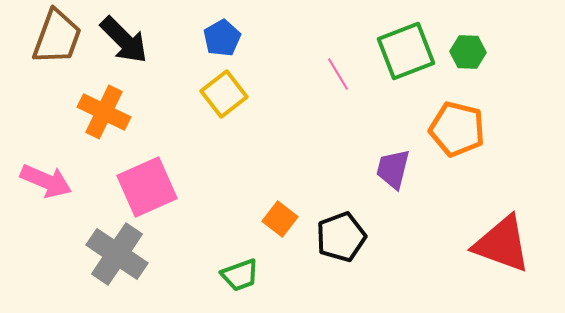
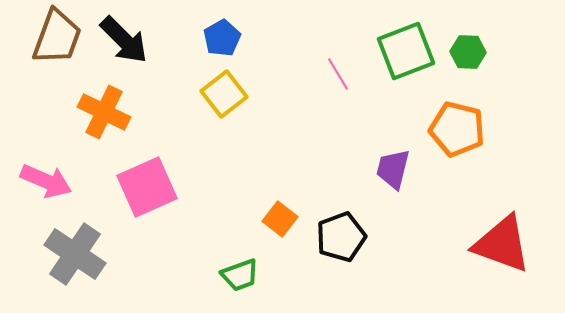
gray cross: moved 42 px left
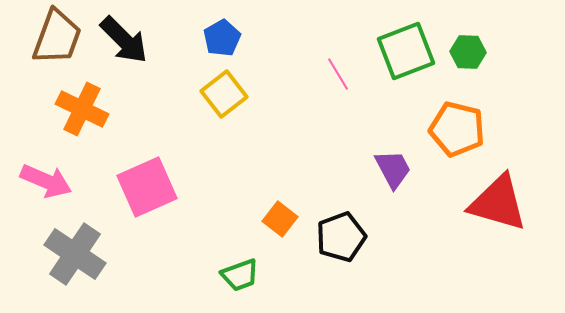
orange cross: moved 22 px left, 3 px up
purple trapezoid: rotated 138 degrees clockwise
red triangle: moved 4 px left, 41 px up; rotated 4 degrees counterclockwise
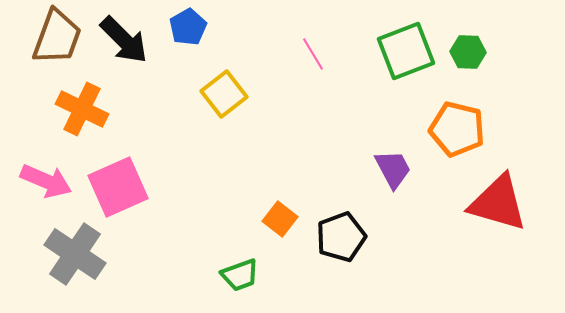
blue pentagon: moved 34 px left, 11 px up
pink line: moved 25 px left, 20 px up
pink square: moved 29 px left
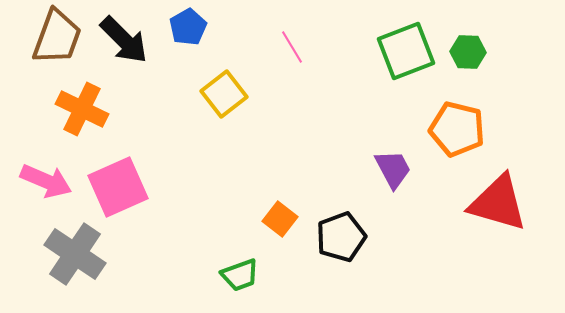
pink line: moved 21 px left, 7 px up
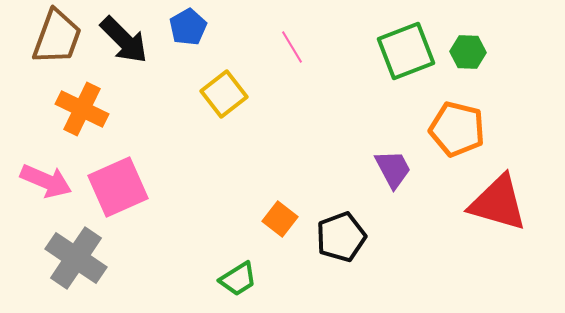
gray cross: moved 1 px right, 4 px down
green trapezoid: moved 2 px left, 4 px down; rotated 12 degrees counterclockwise
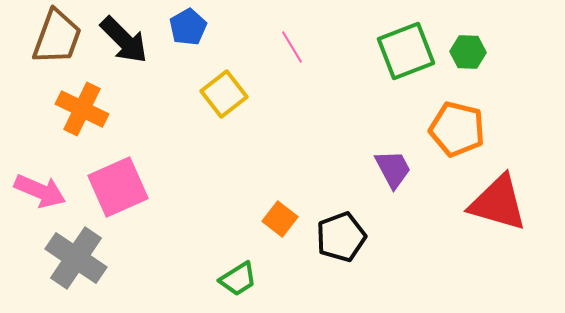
pink arrow: moved 6 px left, 10 px down
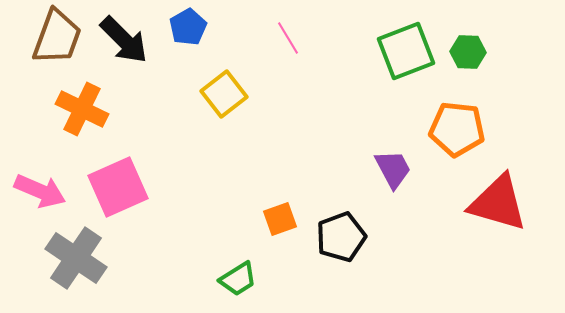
pink line: moved 4 px left, 9 px up
orange pentagon: rotated 8 degrees counterclockwise
orange square: rotated 32 degrees clockwise
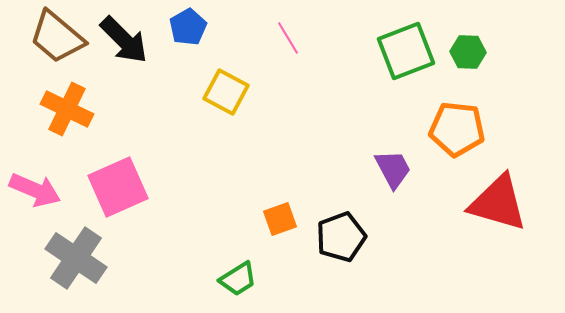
brown trapezoid: rotated 110 degrees clockwise
yellow square: moved 2 px right, 2 px up; rotated 24 degrees counterclockwise
orange cross: moved 15 px left
pink arrow: moved 5 px left, 1 px up
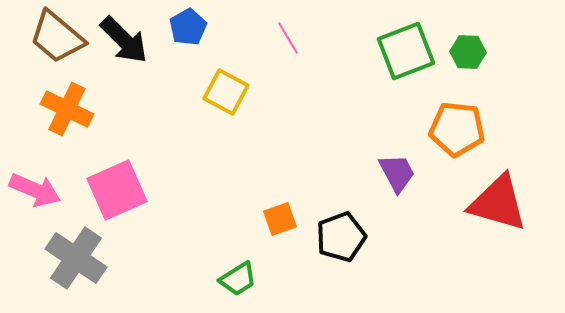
purple trapezoid: moved 4 px right, 4 px down
pink square: moved 1 px left, 3 px down
